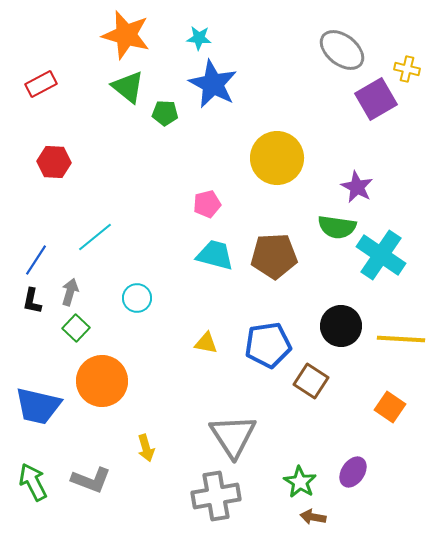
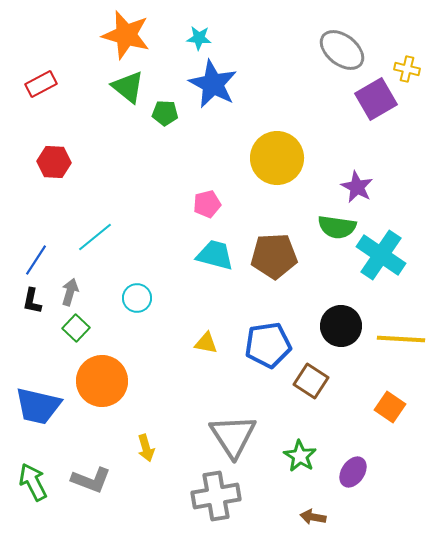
green star: moved 26 px up
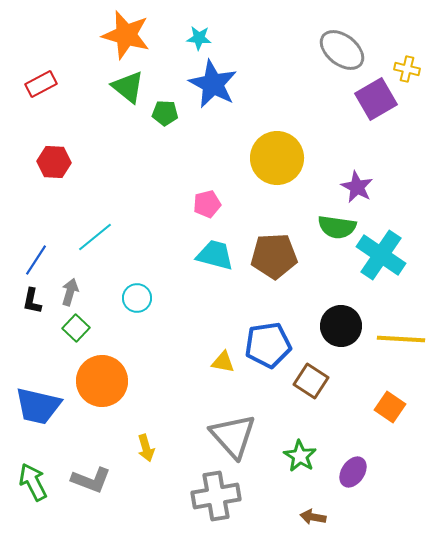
yellow triangle: moved 17 px right, 19 px down
gray triangle: rotated 9 degrees counterclockwise
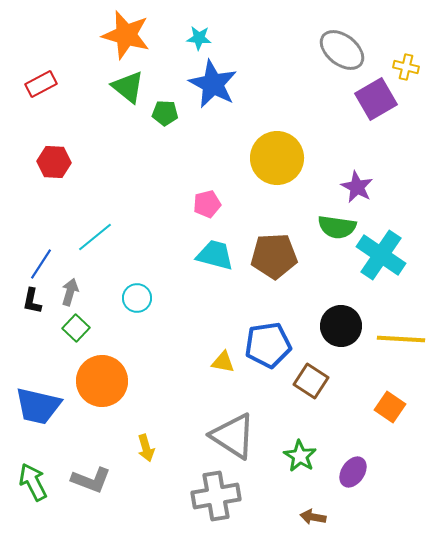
yellow cross: moved 1 px left, 2 px up
blue line: moved 5 px right, 4 px down
gray triangle: rotated 15 degrees counterclockwise
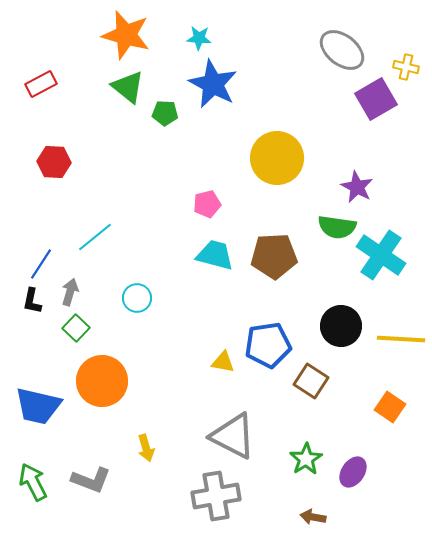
gray triangle: rotated 6 degrees counterclockwise
green star: moved 6 px right, 3 px down; rotated 8 degrees clockwise
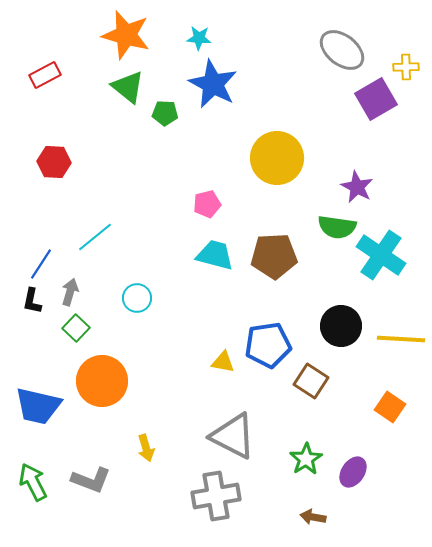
yellow cross: rotated 15 degrees counterclockwise
red rectangle: moved 4 px right, 9 px up
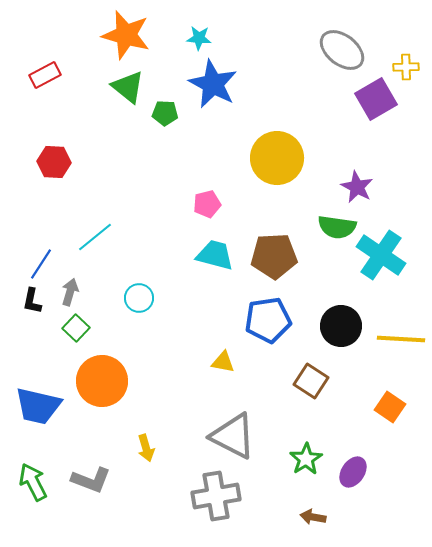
cyan circle: moved 2 px right
blue pentagon: moved 25 px up
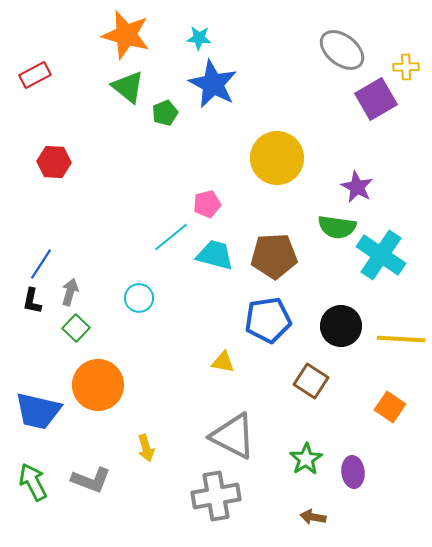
red rectangle: moved 10 px left
green pentagon: rotated 25 degrees counterclockwise
cyan line: moved 76 px right
orange circle: moved 4 px left, 4 px down
blue trapezoid: moved 5 px down
purple ellipse: rotated 40 degrees counterclockwise
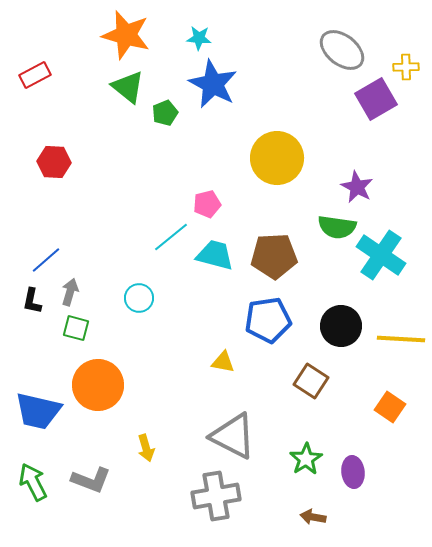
blue line: moved 5 px right, 4 px up; rotated 16 degrees clockwise
green square: rotated 28 degrees counterclockwise
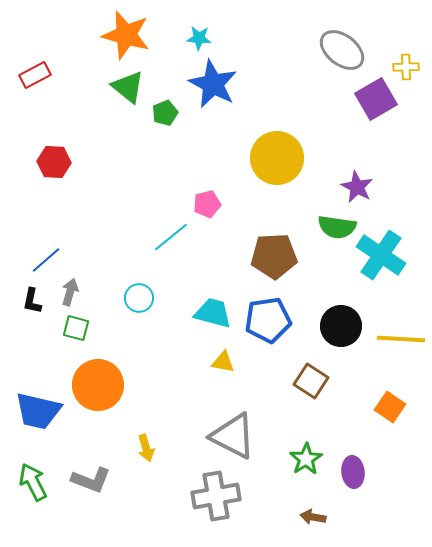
cyan trapezoid: moved 2 px left, 58 px down
